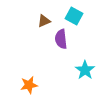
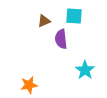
cyan square: rotated 24 degrees counterclockwise
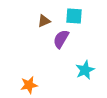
purple semicircle: rotated 36 degrees clockwise
cyan star: rotated 12 degrees clockwise
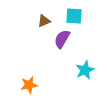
purple semicircle: moved 1 px right
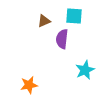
purple semicircle: rotated 24 degrees counterclockwise
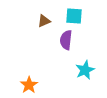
purple semicircle: moved 4 px right, 1 px down
orange star: rotated 24 degrees counterclockwise
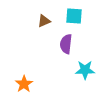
purple semicircle: moved 4 px down
cyan star: rotated 24 degrees clockwise
orange star: moved 5 px left, 1 px up
